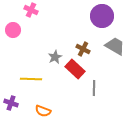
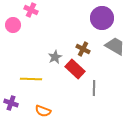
purple circle: moved 2 px down
pink circle: moved 5 px up
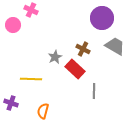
gray line: moved 3 px down
orange semicircle: rotated 84 degrees clockwise
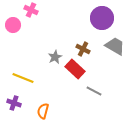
yellow line: moved 8 px left, 1 px up; rotated 20 degrees clockwise
gray line: rotated 63 degrees counterclockwise
purple cross: moved 3 px right
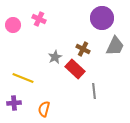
pink cross: moved 8 px right, 9 px down
gray trapezoid: rotated 85 degrees clockwise
gray line: rotated 56 degrees clockwise
purple cross: rotated 24 degrees counterclockwise
orange semicircle: moved 1 px right, 2 px up
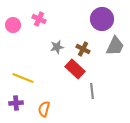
purple circle: moved 1 px down
gray star: moved 2 px right, 10 px up; rotated 16 degrees clockwise
gray line: moved 2 px left
purple cross: moved 2 px right
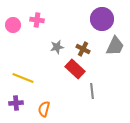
pink cross: moved 2 px left, 1 px down; rotated 16 degrees counterclockwise
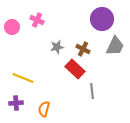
pink cross: rotated 16 degrees clockwise
pink circle: moved 1 px left, 2 px down
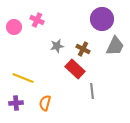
pink circle: moved 2 px right
gray star: moved 1 px up
orange semicircle: moved 1 px right, 6 px up
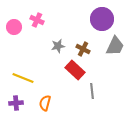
gray star: moved 1 px right
red rectangle: moved 1 px down
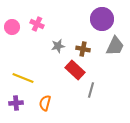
pink cross: moved 4 px down
pink circle: moved 2 px left
brown cross: rotated 16 degrees counterclockwise
gray line: moved 1 px left, 1 px up; rotated 21 degrees clockwise
